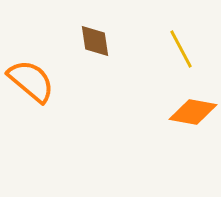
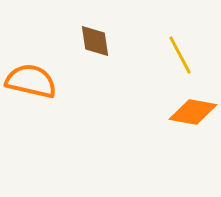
yellow line: moved 1 px left, 6 px down
orange semicircle: rotated 27 degrees counterclockwise
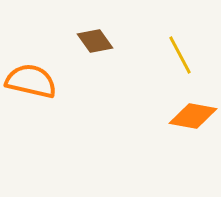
brown diamond: rotated 27 degrees counterclockwise
orange diamond: moved 4 px down
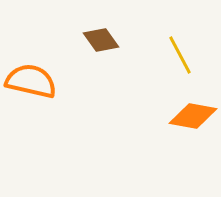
brown diamond: moved 6 px right, 1 px up
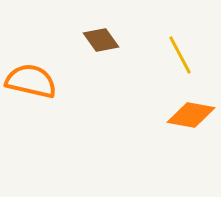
orange diamond: moved 2 px left, 1 px up
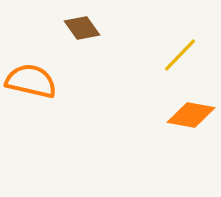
brown diamond: moved 19 px left, 12 px up
yellow line: rotated 72 degrees clockwise
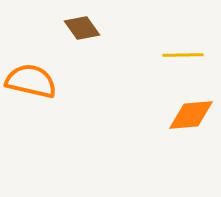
yellow line: moved 3 px right; rotated 45 degrees clockwise
orange diamond: rotated 15 degrees counterclockwise
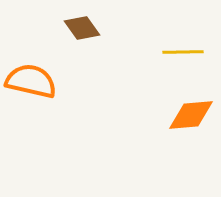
yellow line: moved 3 px up
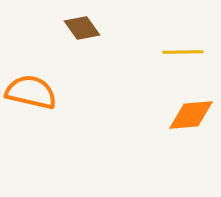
orange semicircle: moved 11 px down
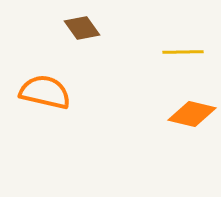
orange semicircle: moved 14 px right
orange diamond: moved 1 px right, 1 px up; rotated 18 degrees clockwise
